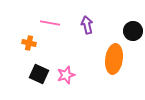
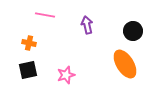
pink line: moved 5 px left, 8 px up
orange ellipse: moved 11 px right, 5 px down; rotated 40 degrees counterclockwise
black square: moved 11 px left, 4 px up; rotated 36 degrees counterclockwise
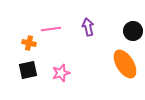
pink line: moved 6 px right, 14 px down; rotated 18 degrees counterclockwise
purple arrow: moved 1 px right, 2 px down
pink star: moved 5 px left, 2 px up
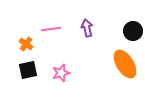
purple arrow: moved 1 px left, 1 px down
orange cross: moved 3 px left, 1 px down; rotated 24 degrees clockwise
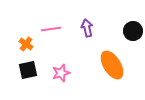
orange ellipse: moved 13 px left, 1 px down
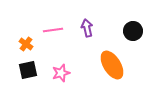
pink line: moved 2 px right, 1 px down
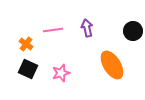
black square: moved 1 px up; rotated 36 degrees clockwise
